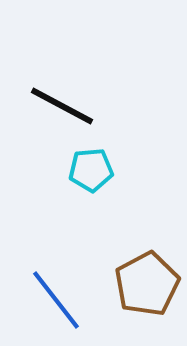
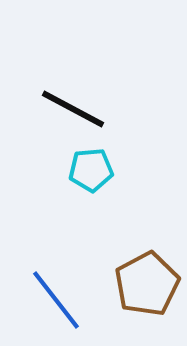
black line: moved 11 px right, 3 px down
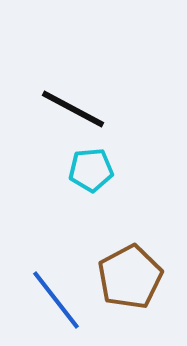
brown pentagon: moved 17 px left, 7 px up
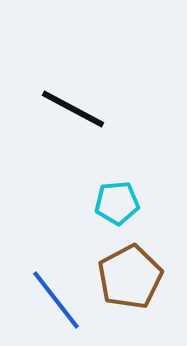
cyan pentagon: moved 26 px right, 33 px down
